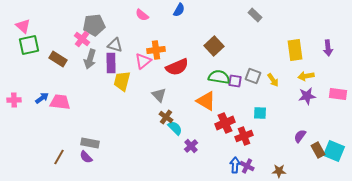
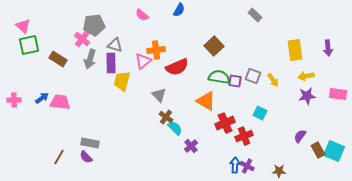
cyan square at (260, 113): rotated 24 degrees clockwise
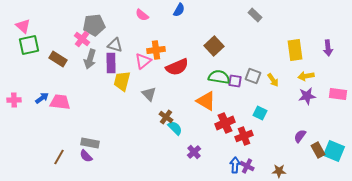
gray triangle at (159, 95): moved 10 px left, 1 px up
purple cross at (191, 146): moved 3 px right, 6 px down
purple semicircle at (86, 157): moved 1 px up
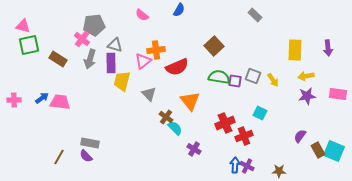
pink triangle at (23, 26): rotated 28 degrees counterclockwise
yellow rectangle at (295, 50): rotated 10 degrees clockwise
orange triangle at (206, 101): moved 16 px left; rotated 20 degrees clockwise
purple cross at (194, 152): moved 3 px up; rotated 16 degrees counterclockwise
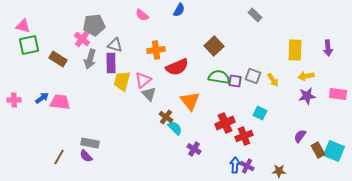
pink triangle at (143, 61): moved 19 px down
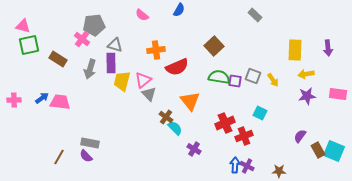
gray arrow at (90, 59): moved 10 px down
yellow arrow at (306, 76): moved 2 px up
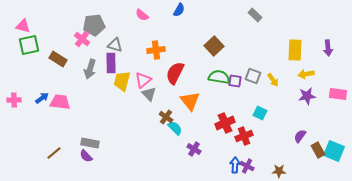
red semicircle at (177, 67): moved 2 px left, 6 px down; rotated 140 degrees clockwise
brown line at (59, 157): moved 5 px left, 4 px up; rotated 21 degrees clockwise
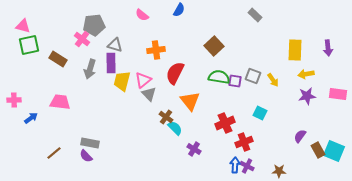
blue arrow at (42, 98): moved 11 px left, 20 px down
red cross at (244, 136): moved 6 px down
